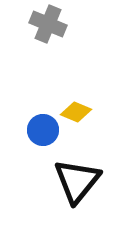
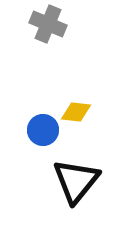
yellow diamond: rotated 16 degrees counterclockwise
black triangle: moved 1 px left
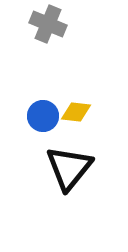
blue circle: moved 14 px up
black triangle: moved 7 px left, 13 px up
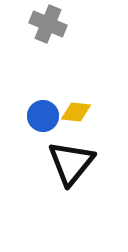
black triangle: moved 2 px right, 5 px up
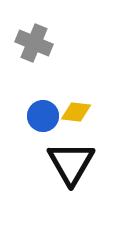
gray cross: moved 14 px left, 19 px down
black triangle: rotated 9 degrees counterclockwise
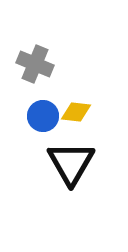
gray cross: moved 1 px right, 21 px down
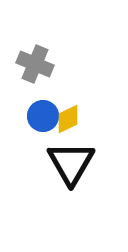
yellow diamond: moved 8 px left, 7 px down; rotated 32 degrees counterclockwise
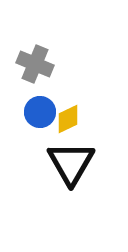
blue circle: moved 3 px left, 4 px up
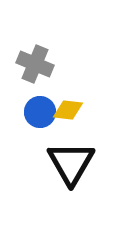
yellow diamond: moved 9 px up; rotated 32 degrees clockwise
